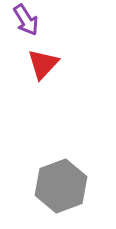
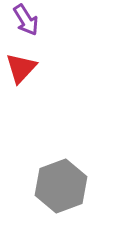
red triangle: moved 22 px left, 4 px down
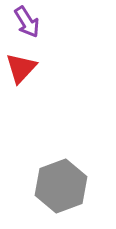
purple arrow: moved 1 px right, 2 px down
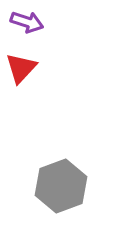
purple arrow: rotated 40 degrees counterclockwise
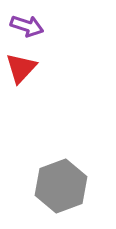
purple arrow: moved 4 px down
